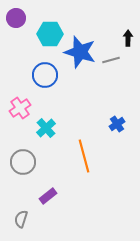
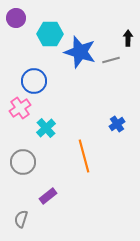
blue circle: moved 11 px left, 6 px down
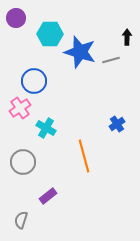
black arrow: moved 1 px left, 1 px up
cyan cross: rotated 18 degrees counterclockwise
gray semicircle: moved 1 px down
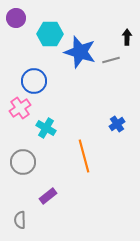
gray semicircle: moved 1 px left; rotated 18 degrees counterclockwise
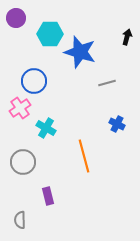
black arrow: rotated 14 degrees clockwise
gray line: moved 4 px left, 23 px down
blue cross: rotated 28 degrees counterclockwise
purple rectangle: rotated 66 degrees counterclockwise
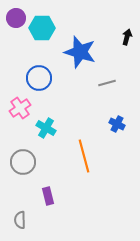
cyan hexagon: moved 8 px left, 6 px up
blue circle: moved 5 px right, 3 px up
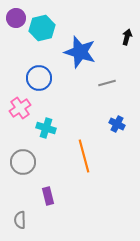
cyan hexagon: rotated 15 degrees counterclockwise
cyan cross: rotated 12 degrees counterclockwise
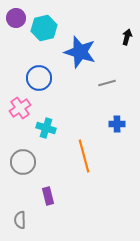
cyan hexagon: moved 2 px right
blue cross: rotated 28 degrees counterclockwise
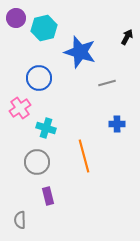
black arrow: rotated 14 degrees clockwise
gray circle: moved 14 px right
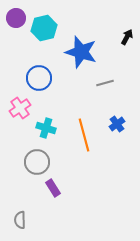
blue star: moved 1 px right
gray line: moved 2 px left
blue cross: rotated 35 degrees counterclockwise
orange line: moved 21 px up
purple rectangle: moved 5 px right, 8 px up; rotated 18 degrees counterclockwise
